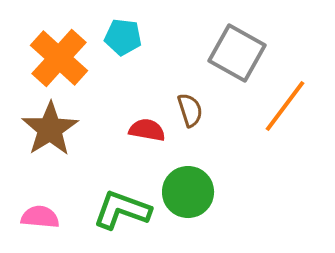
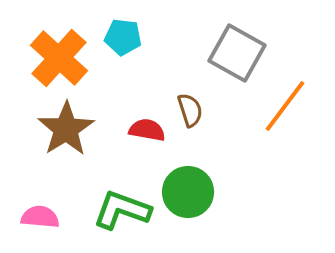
brown star: moved 16 px right
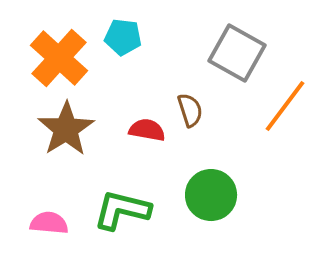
green circle: moved 23 px right, 3 px down
green L-shape: rotated 6 degrees counterclockwise
pink semicircle: moved 9 px right, 6 px down
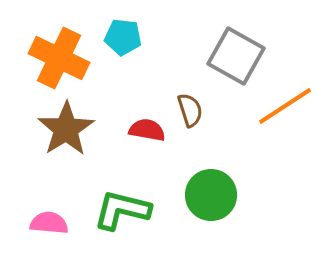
gray square: moved 1 px left, 3 px down
orange cross: rotated 16 degrees counterclockwise
orange line: rotated 20 degrees clockwise
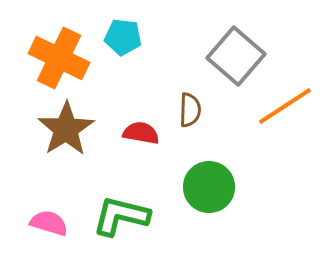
gray square: rotated 12 degrees clockwise
brown semicircle: rotated 20 degrees clockwise
red semicircle: moved 6 px left, 3 px down
green circle: moved 2 px left, 8 px up
green L-shape: moved 1 px left, 6 px down
pink semicircle: rotated 12 degrees clockwise
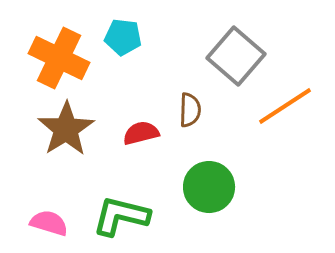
red semicircle: rotated 24 degrees counterclockwise
